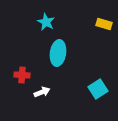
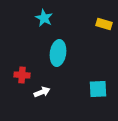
cyan star: moved 2 px left, 4 px up
cyan square: rotated 30 degrees clockwise
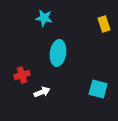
cyan star: rotated 18 degrees counterclockwise
yellow rectangle: rotated 56 degrees clockwise
red cross: rotated 21 degrees counterclockwise
cyan square: rotated 18 degrees clockwise
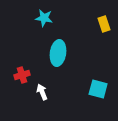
white arrow: rotated 91 degrees counterclockwise
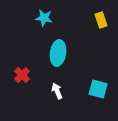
yellow rectangle: moved 3 px left, 4 px up
red cross: rotated 28 degrees counterclockwise
white arrow: moved 15 px right, 1 px up
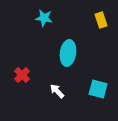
cyan ellipse: moved 10 px right
white arrow: rotated 21 degrees counterclockwise
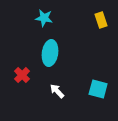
cyan ellipse: moved 18 px left
